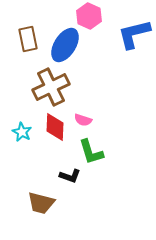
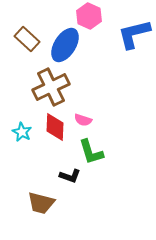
brown rectangle: moved 1 px left; rotated 35 degrees counterclockwise
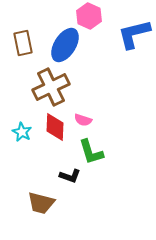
brown rectangle: moved 4 px left, 4 px down; rotated 35 degrees clockwise
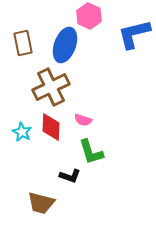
blue ellipse: rotated 12 degrees counterclockwise
red diamond: moved 4 px left
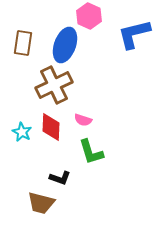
brown rectangle: rotated 20 degrees clockwise
brown cross: moved 3 px right, 2 px up
black L-shape: moved 10 px left, 2 px down
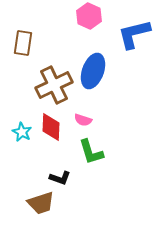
blue ellipse: moved 28 px right, 26 px down
brown trapezoid: rotated 32 degrees counterclockwise
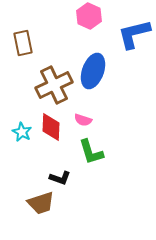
brown rectangle: rotated 20 degrees counterclockwise
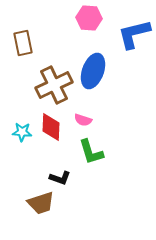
pink hexagon: moved 2 px down; rotated 20 degrees counterclockwise
cyan star: rotated 24 degrees counterclockwise
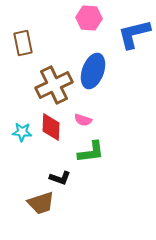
green L-shape: rotated 80 degrees counterclockwise
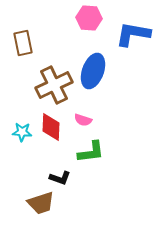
blue L-shape: moved 1 px left; rotated 24 degrees clockwise
